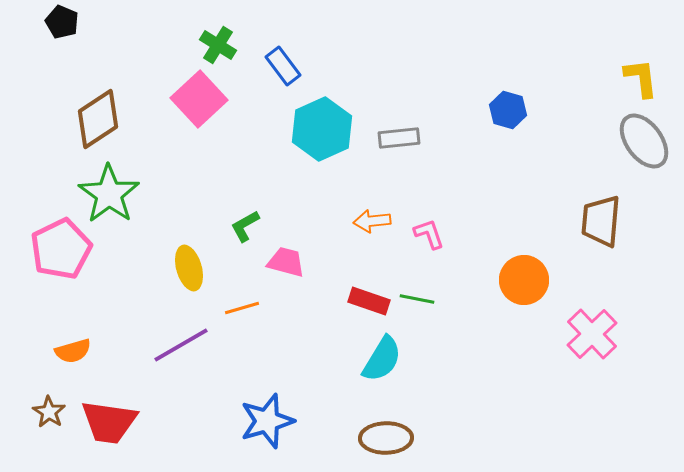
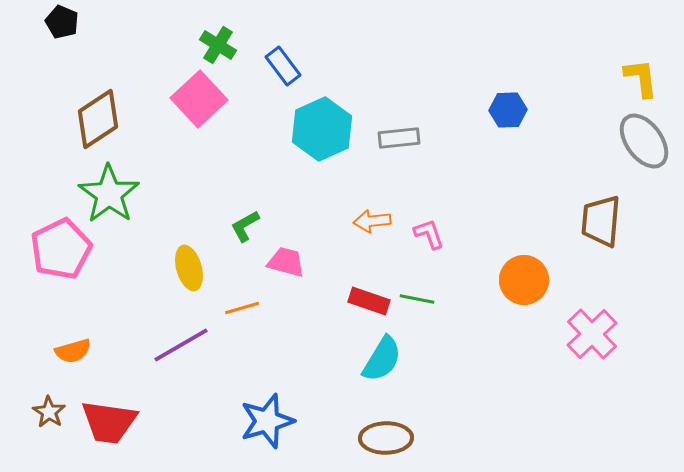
blue hexagon: rotated 18 degrees counterclockwise
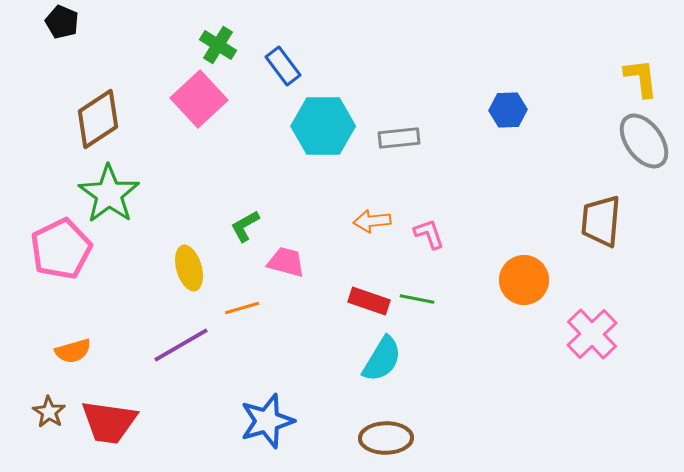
cyan hexagon: moved 1 px right, 3 px up; rotated 24 degrees clockwise
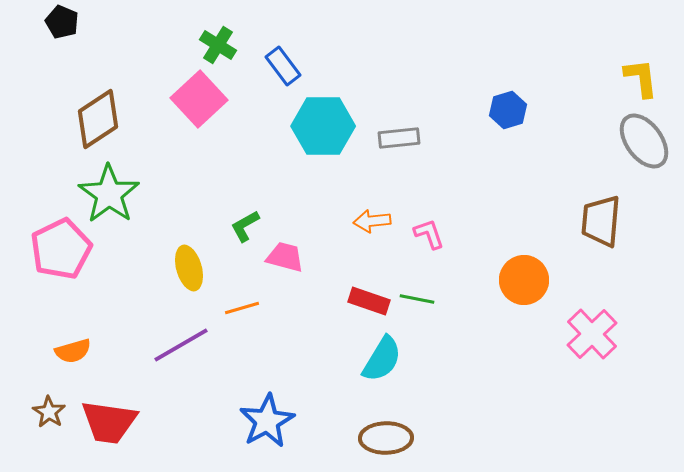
blue hexagon: rotated 15 degrees counterclockwise
pink trapezoid: moved 1 px left, 5 px up
blue star: rotated 12 degrees counterclockwise
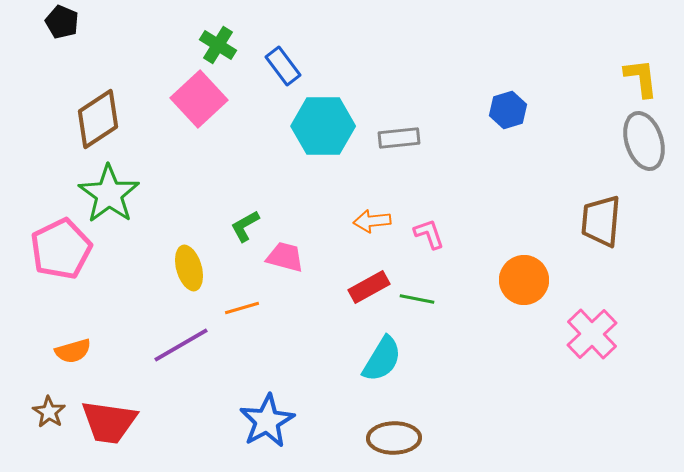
gray ellipse: rotated 18 degrees clockwise
red rectangle: moved 14 px up; rotated 48 degrees counterclockwise
brown ellipse: moved 8 px right
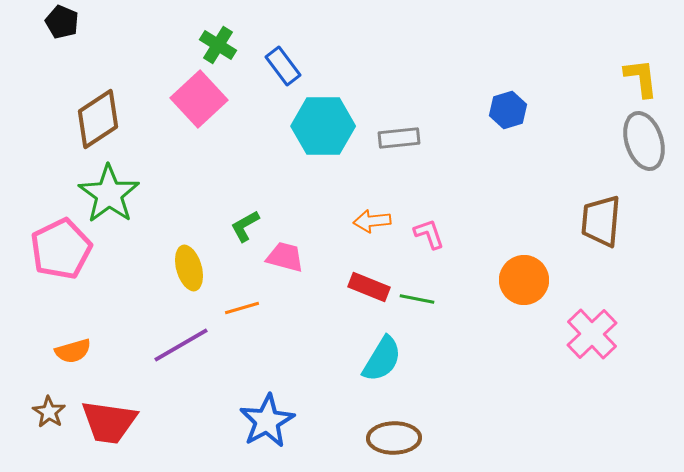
red rectangle: rotated 51 degrees clockwise
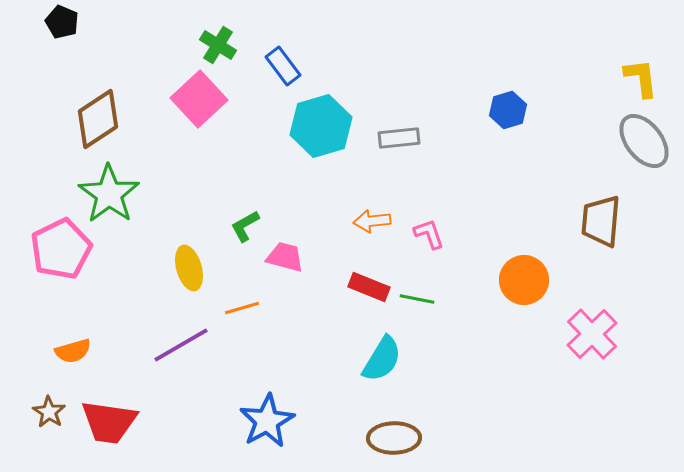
cyan hexagon: moved 2 px left; rotated 16 degrees counterclockwise
gray ellipse: rotated 20 degrees counterclockwise
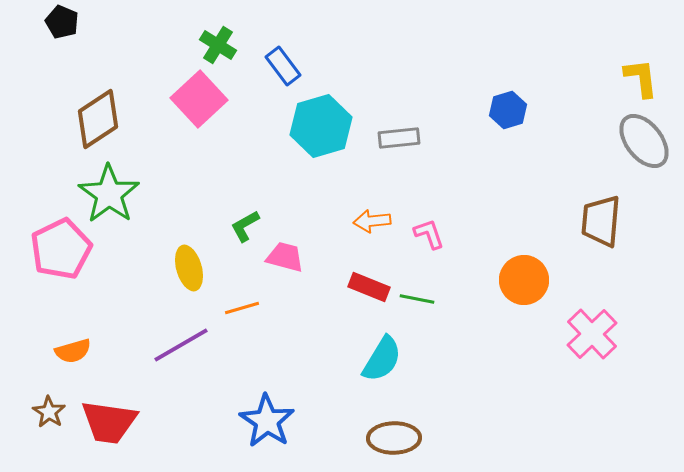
blue star: rotated 10 degrees counterclockwise
